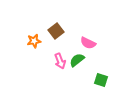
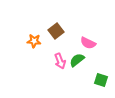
orange star: rotated 16 degrees clockwise
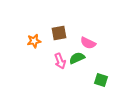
brown square: moved 3 px right, 2 px down; rotated 28 degrees clockwise
orange star: rotated 16 degrees counterclockwise
green semicircle: moved 2 px up; rotated 14 degrees clockwise
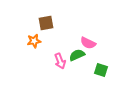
brown square: moved 13 px left, 10 px up
green semicircle: moved 3 px up
green square: moved 10 px up
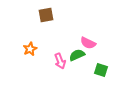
brown square: moved 8 px up
orange star: moved 4 px left, 8 px down; rotated 16 degrees counterclockwise
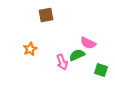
pink arrow: moved 2 px right, 1 px down
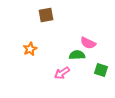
green semicircle: rotated 21 degrees clockwise
pink arrow: moved 11 px down; rotated 77 degrees clockwise
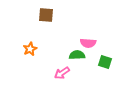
brown square: rotated 14 degrees clockwise
pink semicircle: rotated 21 degrees counterclockwise
green square: moved 4 px right, 8 px up
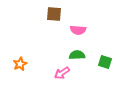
brown square: moved 8 px right, 1 px up
pink semicircle: moved 10 px left, 13 px up
orange star: moved 10 px left, 15 px down
